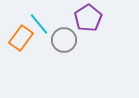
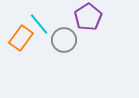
purple pentagon: moved 1 px up
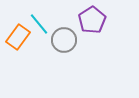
purple pentagon: moved 4 px right, 3 px down
orange rectangle: moved 3 px left, 1 px up
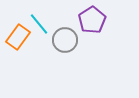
gray circle: moved 1 px right
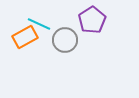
cyan line: rotated 25 degrees counterclockwise
orange rectangle: moved 7 px right; rotated 25 degrees clockwise
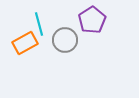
cyan line: rotated 50 degrees clockwise
orange rectangle: moved 6 px down
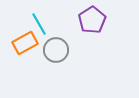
cyan line: rotated 15 degrees counterclockwise
gray circle: moved 9 px left, 10 px down
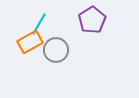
cyan line: rotated 60 degrees clockwise
orange rectangle: moved 5 px right, 1 px up
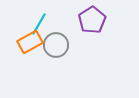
gray circle: moved 5 px up
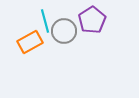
cyan line: moved 6 px right, 3 px up; rotated 45 degrees counterclockwise
gray circle: moved 8 px right, 14 px up
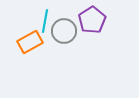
cyan line: rotated 25 degrees clockwise
